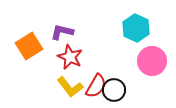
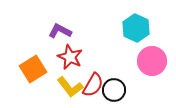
purple L-shape: moved 2 px left, 1 px up; rotated 15 degrees clockwise
orange square: moved 4 px right, 23 px down
red semicircle: moved 3 px left, 1 px up
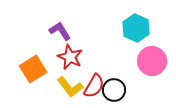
purple L-shape: rotated 30 degrees clockwise
red semicircle: moved 1 px right, 1 px down
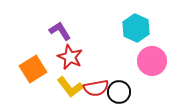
red semicircle: moved 2 px right, 2 px down; rotated 50 degrees clockwise
black circle: moved 5 px right, 2 px down
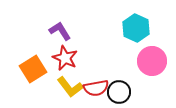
red star: moved 5 px left, 1 px down
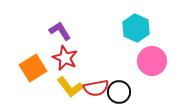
orange square: moved 1 px up
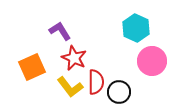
red star: moved 9 px right
orange square: moved 1 px left, 1 px up; rotated 8 degrees clockwise
red semicircle: moved 6 px up; rotated 80 degrees counterclockwise
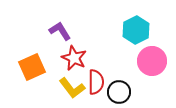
cyan hexagon: moved 2 px down; rotated 8 degrees clockwise
yellow L-shape: moved 2 px right, 1 px down
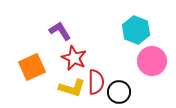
cyan hexagon: rotated 12 degrees counterclockwise
yellow L-shape: rotated 36 degrees counterclockwise
